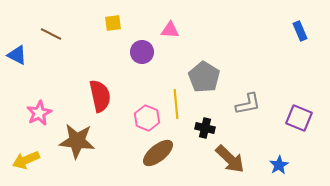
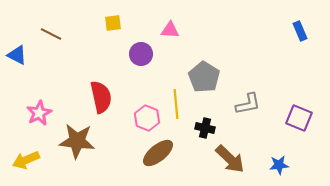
purple circle: moved 1 px left, 2 px down
red semicircle: moved 1 px right, 1 px down
blue star: rotated 24 degrees clockwise
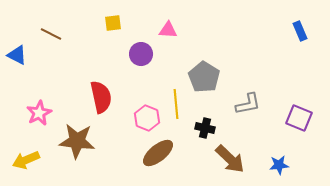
pink triangle: moved 2 px left
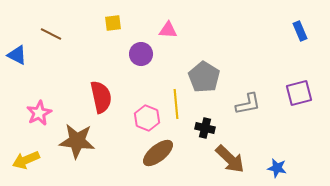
purple square: moved 25 px up; rotated 36 degrees counterclockwise
blue star: moved 2 px left, 3 px down; rotated 18 degrees clockwise
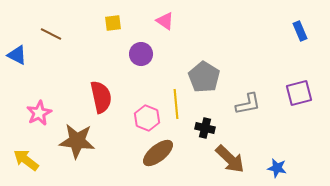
pink triangle: moved 3 px left, 9 px up; rotated 30 degrees clockwise
yellow arrow: rotated 60 degrees clockwise
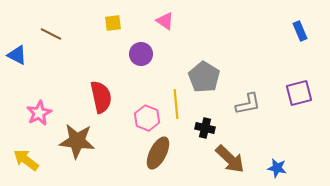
brown ellipse: rotated 24 degrees counterclockwise
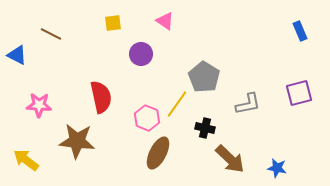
yellow line: moved 1 px right; rotated 40 degrees clockwise
pink star: moved 8 px up; rotated 30 degrees clockwise
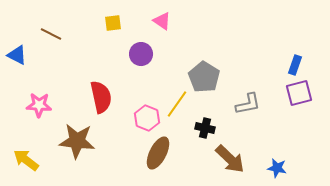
pink triangle: moved 3 px left
blue rectangle: moved 5 px left, 34 px down; rotated 42 degrees clockwise
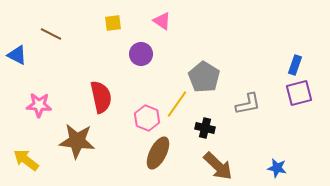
brown arrow: moved 12 px left, 7 px down
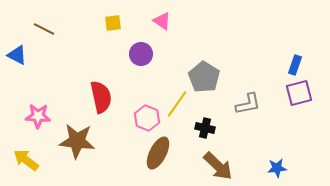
brown line: moved 7 px left, 5 px up
pink star: moved 1 px left, 11 px down
blue star: rotated 18 degrees counterclockwise
